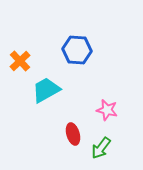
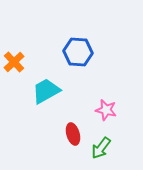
blue hexagon: moved 1 px right, 2 px down
orange cross: moved 6 px left, 1 px down
cyan trapezoid: moved 1 px down
pink star: moved 1 px left
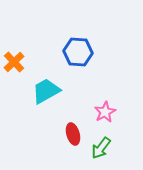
pink star: moved 1 px left, 2 px down; rotated 30 degrees clockwise
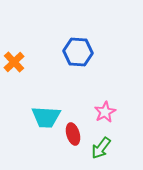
cyan trapezoid: moved 26 px down; rotated 148 degrees counterclockwise
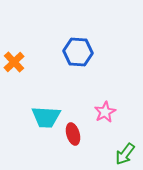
green arrow: moved 24 px right, 6 px down
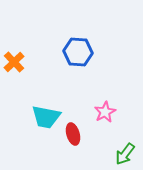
cyan trapezoid: rotated 8 degrees clockwise
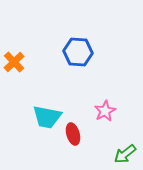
pink star: moved 1 px up
cyan trapezoid: moved 1 px right
green arrow: rotated 15 degrees clockwise
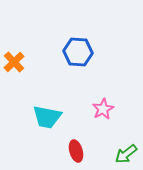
pink star: moved 2 px left, 2 px up
red ellipse: moved 3 px right, 17 px down
green arrow: moved 1 px right
